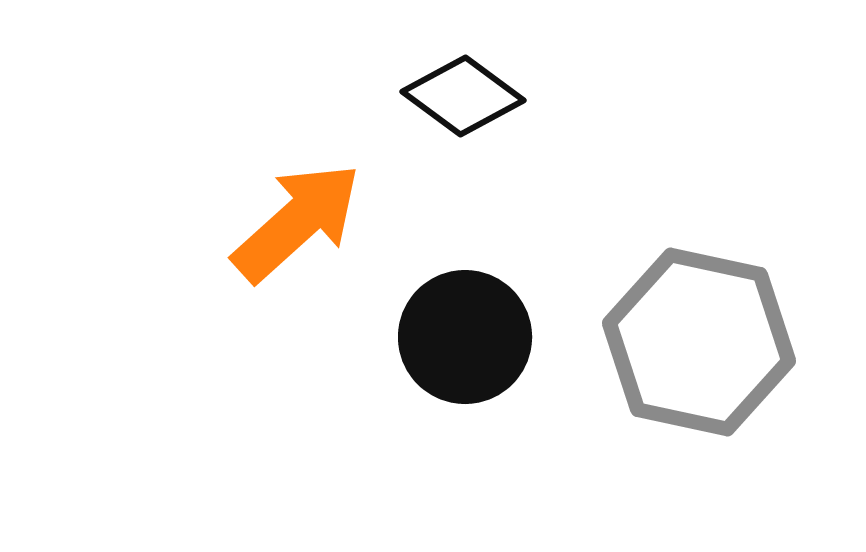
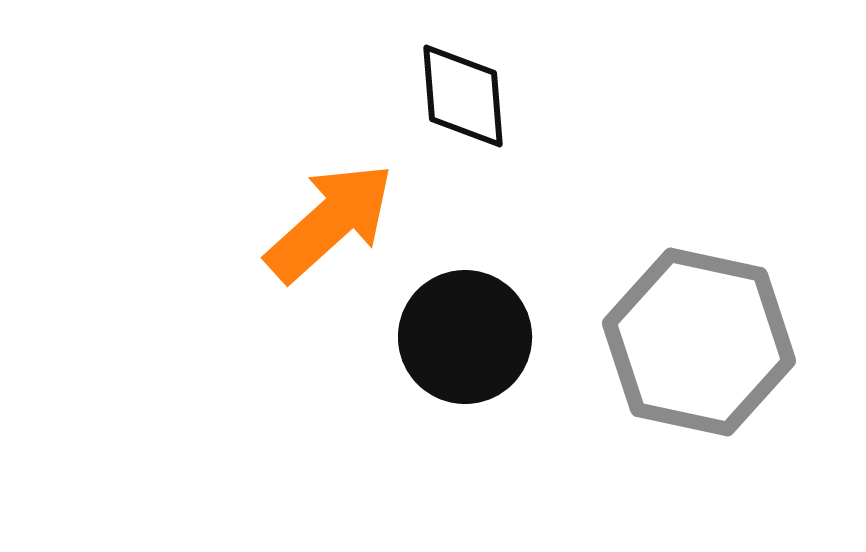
black diamond: rotated 49 degrees clockwise
orange arrow: moved 33 px right
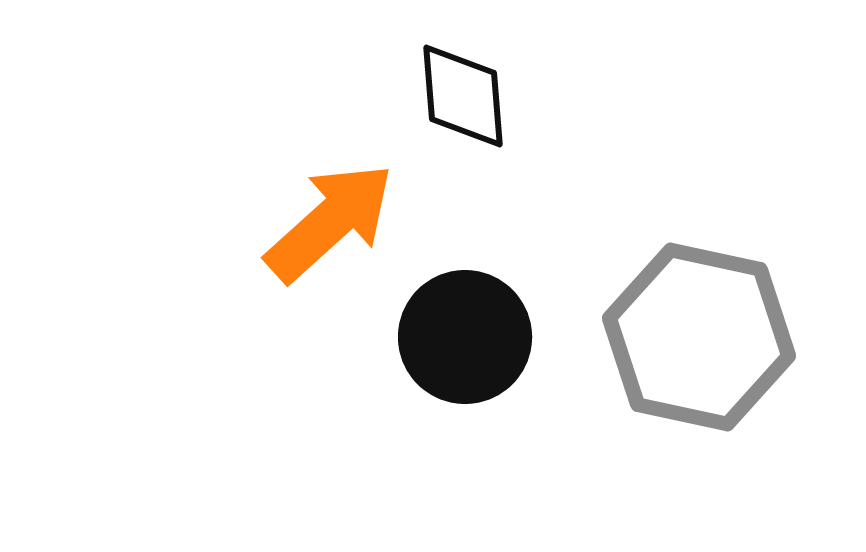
gray hexagon: moved 5 px up
